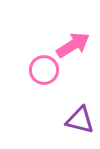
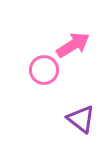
purple triangle: moved 1 px right, 1 px up; rotated 24 degrees clockwise
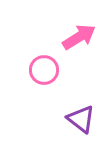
pink arrow: moved 6 px right, 8 px up
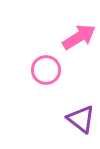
pink circle: moved 2 px right
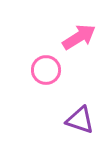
purple triangle: moved 1 px left, 1 px down; rotated 20 degrees counterclockwise
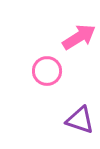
pink circle: moved 1 px right, 1 px down
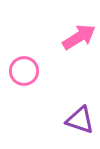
pink circle: moved 23 px left
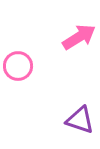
pink circle: moved 6 px left, 5 px up
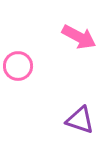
pink arrow: rotated 60 degrees clockwise
